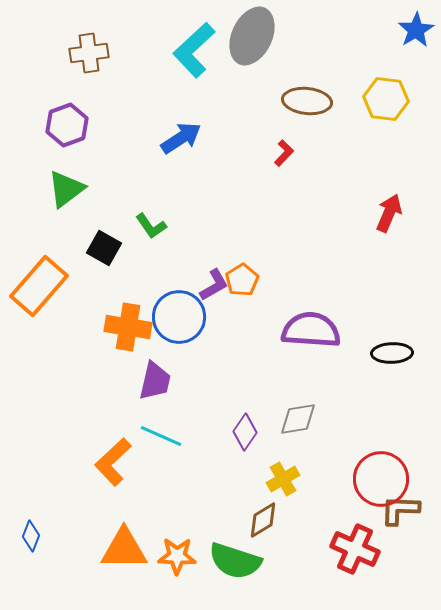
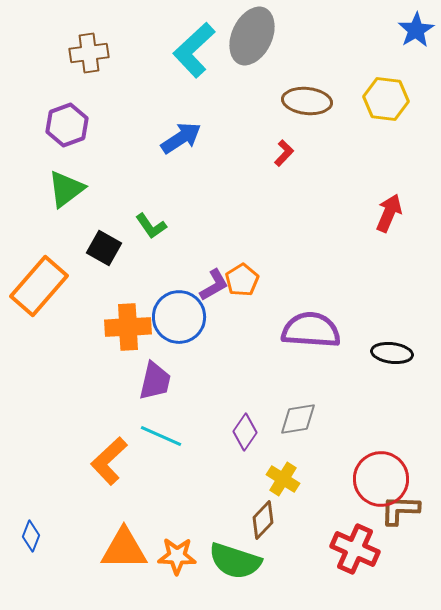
orange cross: rotated 12 degrees counterclockwise
black ellipse: rotated 9 degrees clockwise
orange L-shape: moved 4 px left, 1 px up
yellow cross: rotated 28 degrees counterclockwise
brown diamond: rotated 15 degrees counterclockwise
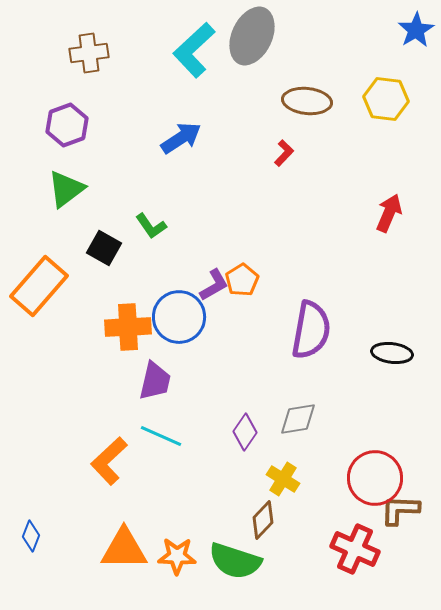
purple semicircle: rotated 96 degrees clockwise
red circle: moved 6 px left, 1 px up
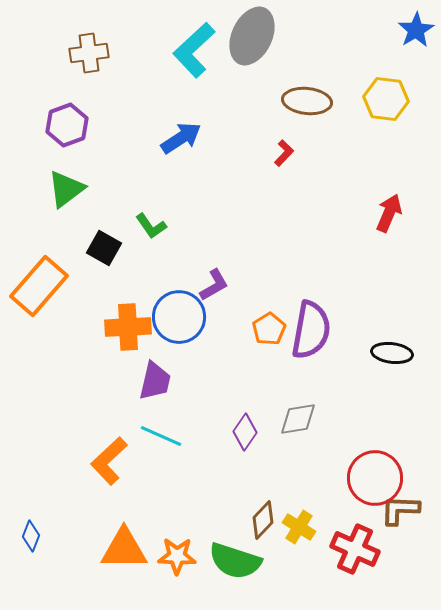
orange pentagon: moved 27 px right, 49 px down
yellow cross: moved 16 px right, 48 px down
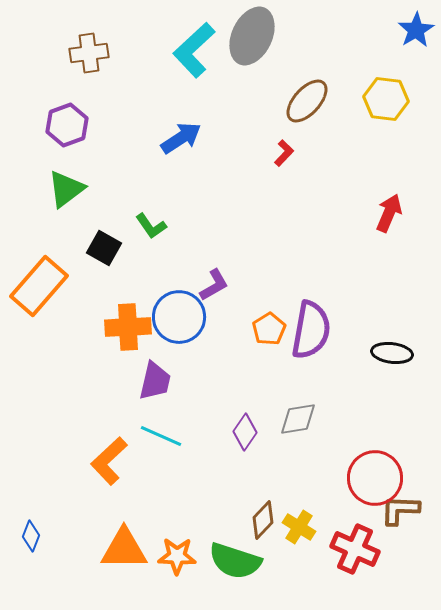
brown ellipse: rotated 54 degrees counterclockwise
